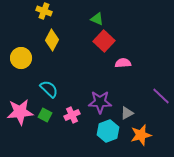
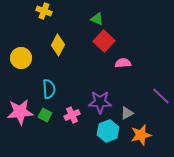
yellow diamond: moved 6 px right, 5 px down
cyan semicircle: rotated 42 degrees clockwise
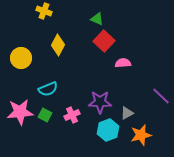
cyan semicircle: moved 1 px left; rotated 72 degrees clockwise
cyan hexagon: moved 1 px up
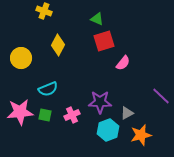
red square: rotated 30 degrees clockwise
pink semicircle: rotated 133 degrees clockwise
green square: rotated 16 degrees counterclockwise
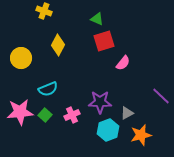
green square: rotated 32 degrees clockwise
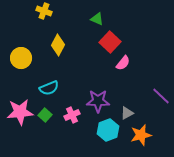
red square: moved 6 px right, 1 px down; rotated 30 degrees counterclockwise
cyan semicircle: moved 1 px right, 1 px up
purple star: moved 2 px left, 1 px up
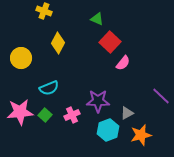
yellow diamond: moved 2 px up
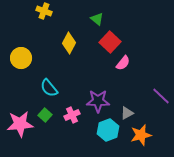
green triangle: rotated 16 degrees clockwise
yellow diamond: moved 11 px right
cyan semicircle: rotated 72 degrees clockwise
pink star: moved 12 px down
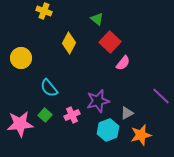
purple star: rotated 15 degrees counterclockwise
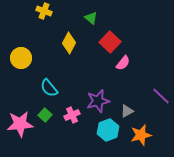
green triangle: moved 6 px left, 1 px up
gray triangle: moved 2 px up
